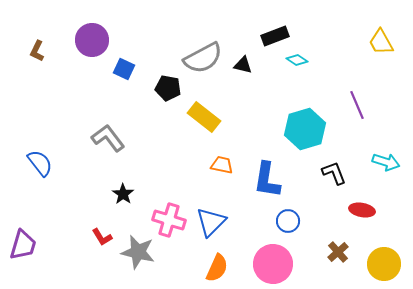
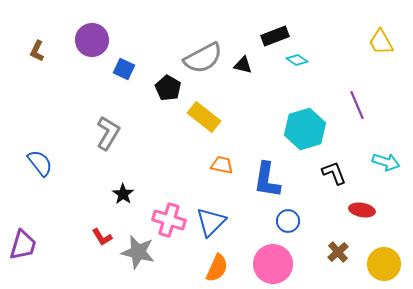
black pentagon: rotated 20 degrees clockwise
gray L-shape: moved 5 px up; rotated 68 degrees clockwise
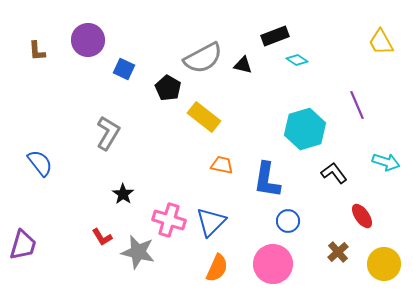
purple circle: moved 4 px left
brown L-shape: rotated 30 degrees counterclockwise
black L-shape: rotated 16 degrees counterclockwise
red ellipse: moved 6 px down; rotated 45 degrees clockwise
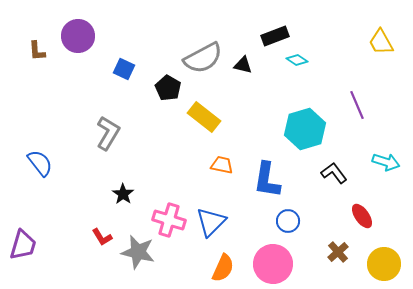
purple circle: moved 10 px left, 4 px up
orange semicircle: moved 6 px right
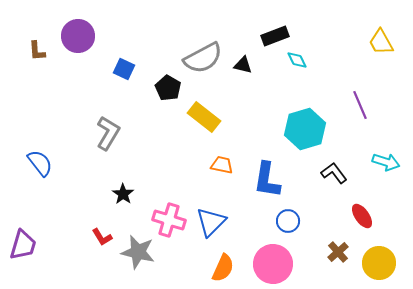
cyan diamond: rotated 30 degrees clockwise
purple line: moved 3 px right
yellow circle: moved 5 px left, 1 px up
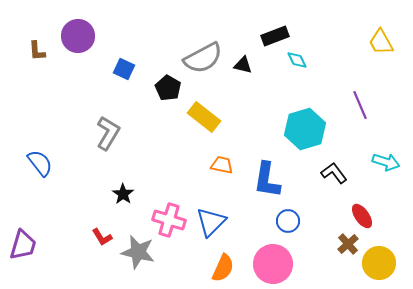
brown cross: moved 10 px right, 8 px up
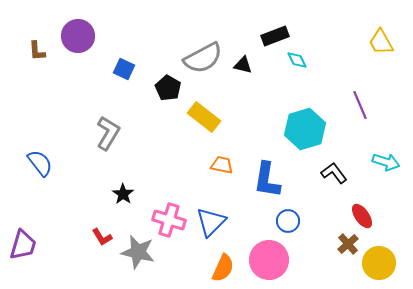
pink circle: moved 4 px left, 4 px up
